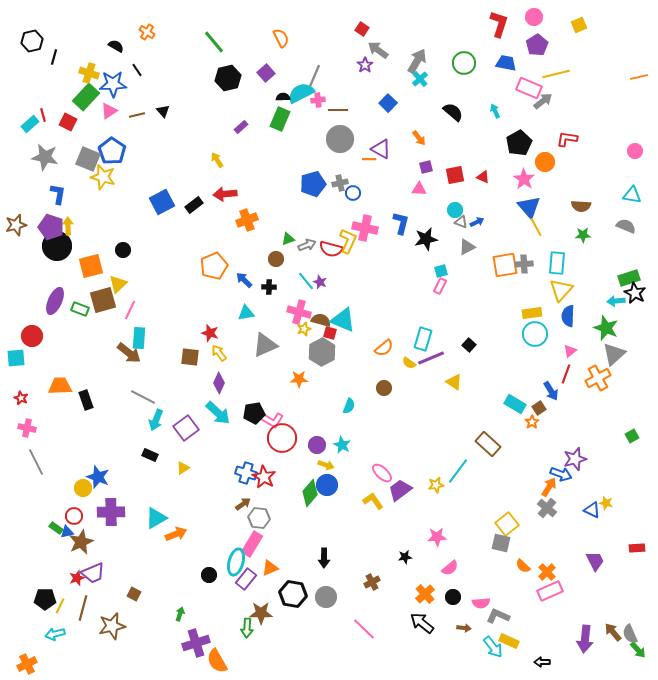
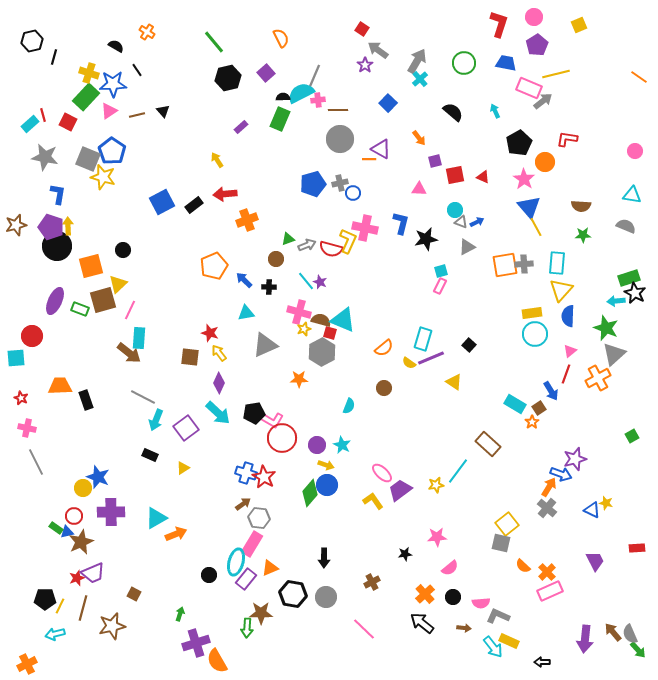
orange line at (639, 77): rotated 48 degrees clockwise
purple square at (426, 167): moved 9 px right, 6 px up
black star at (405, 557): moved 3 px up
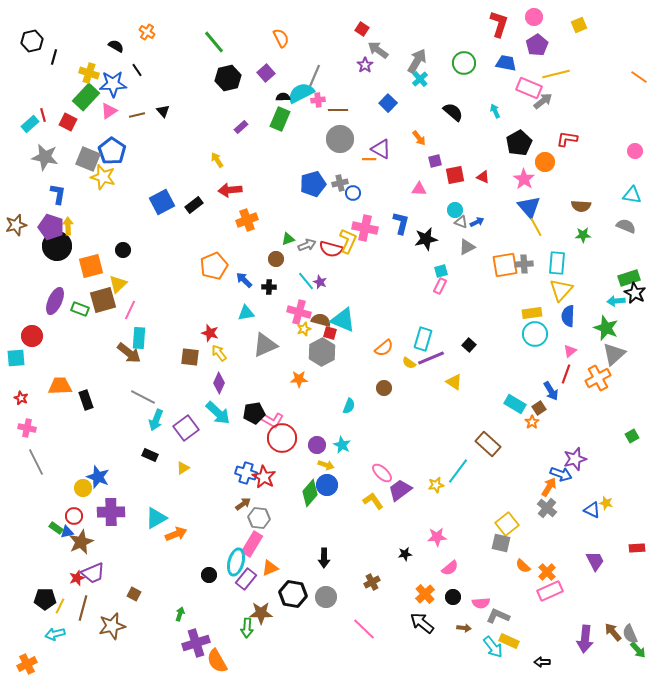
red arrow at (225, 194): moved 5 px right, 4 px up
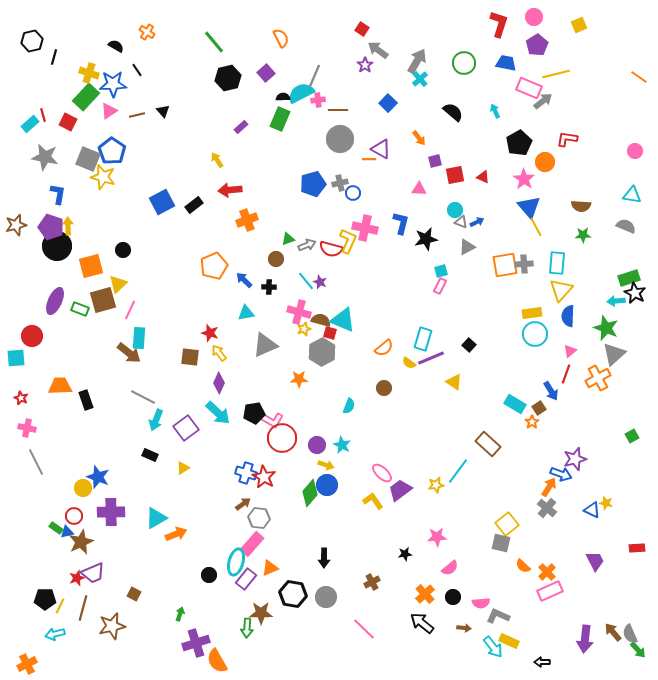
pink rectangle at (252, 544): rotated 10 degrees clockwise
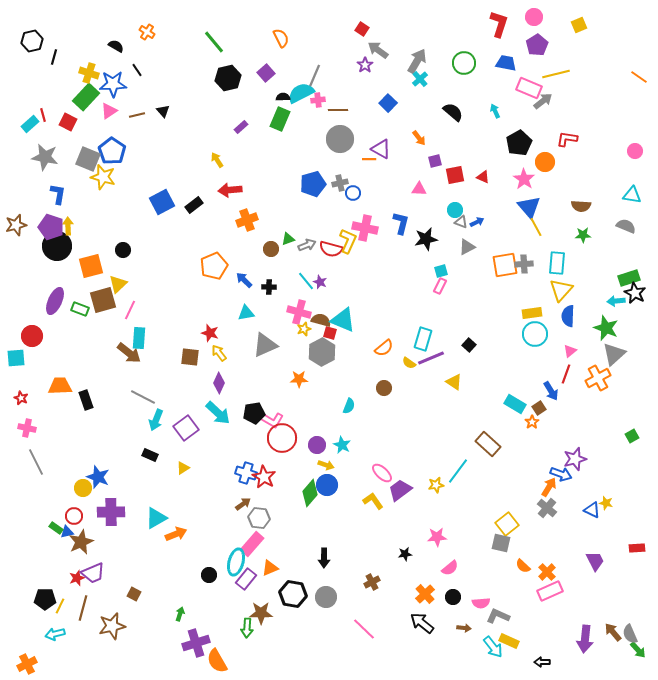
brown circle at (276, 259): moved 5 px left, 10 px up
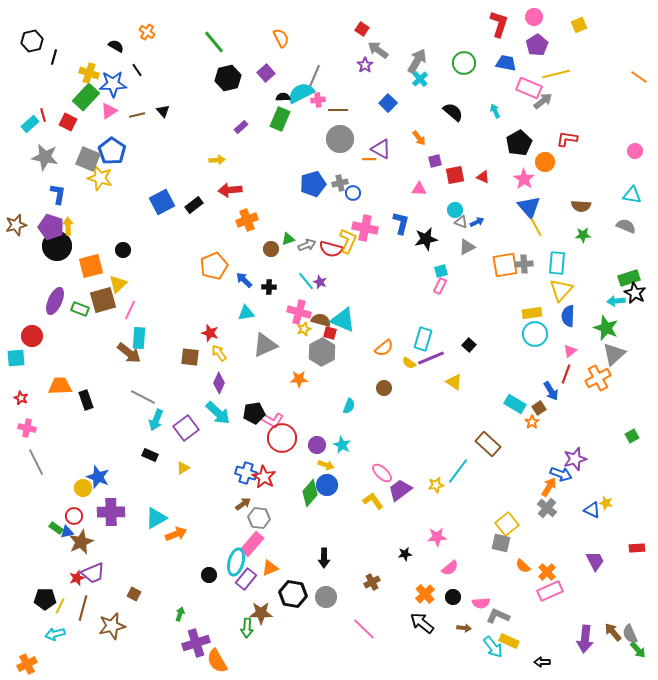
yellow arrow at (217, 160): rotated 119 degrees clockwise
yellow star at (103, 177): moved 3 px left, 1 px down
